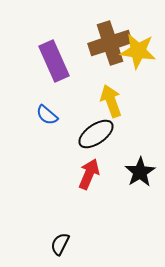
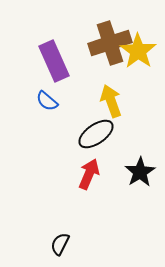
yellow star: rotated 27 degrees clockwise
blue semicircle: moved 14 px up
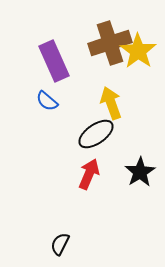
yellow arrow: moved 2 px down
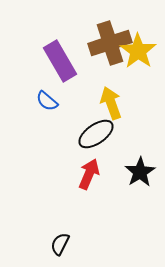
purple rectangle: moved 6 px right; rotated 6 degrees counterclockwise
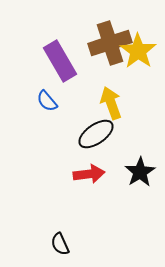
blue semicircle: rotated 10 degrees clockwise
red arrow: rotated 60 degrees clockwise
black semicircle: rotated 50 degrees counterclockwise
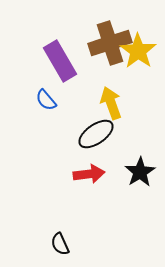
blue semicircle: moved 1 px left, 1 px up
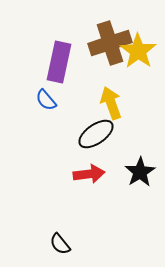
purple rectangle: moved 1 px left, 1 px down; rotated 42 degrees clockwise
black semicircle: rotated 15 degrees counterclockwise
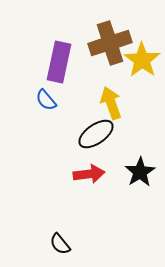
yellow star: moved 4 px right, 9 px down
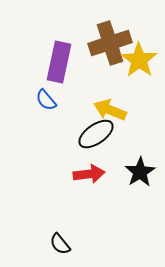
yellow star: moved 3 px left
yellow arrow: moved 1 px left, 7 px down; rotated 48 degrees counterclockwise
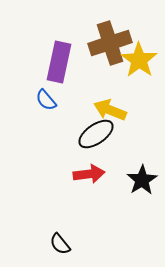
black star: moved 2 px right, 8 px down
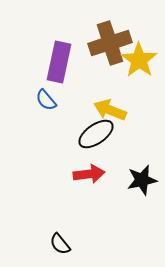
black star: rotated 20 degrees clockwise
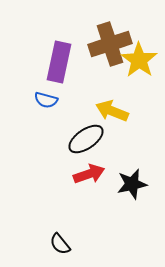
brown cross: moved 1 px down
blue semicircle: rotated 35 degrees counterclockwise
yellow arrow: moved 2 px right, 1 px down
black ellipse: moved 10 px left, 5 px down
red arrow: rotated 12 degrees counterclockwise
black star: moved 10 px left, 4 px down
